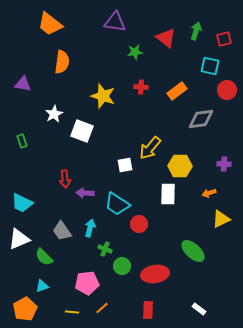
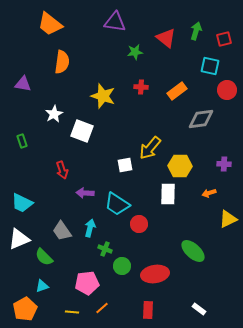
red arrow at (65, 179): moved 3 px left, 9 px up; rotated 12 degrees counterclockwise
yellow triangle at (221, 219): moved 7 px right
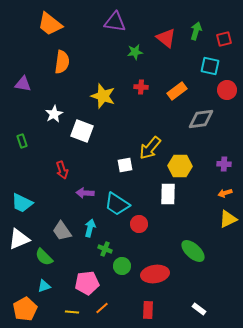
orange arrow at (209, 193): moved 16 px right
cyan triangle at (42, 286): moved 2 px right
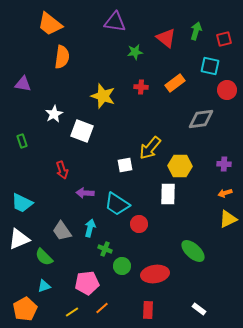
orange semicircle at (62, 62): moved 5 px up
orange rectangle at (177, 91): moved 2 px left, 8 px up
yellow line at (72, 312): rotated 40 degrees counterclockwise
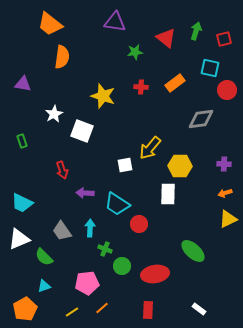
cyan square at (210, 66): moved 2 px down
cyan arrow at (90, 228): rotated 12 degrees counterclockwise
